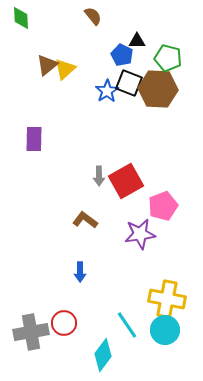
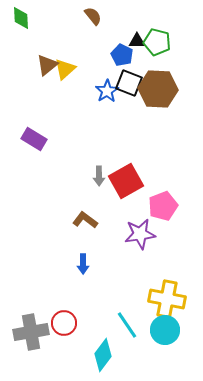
green pentagon: moved 11 px left, 16 px up
purple rectangle: rotated 60 degrees counterclockwise
blue arrow: moved 3 px right, 8 px up
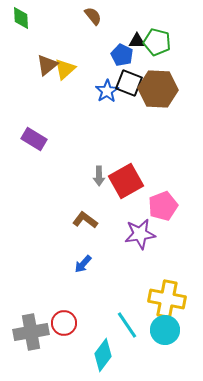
blue arrow: rotated 42 degrees clockwise
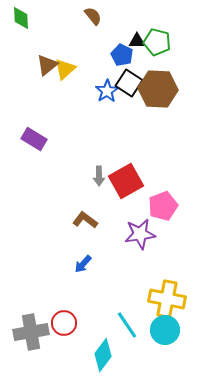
black square: rotated 12 degrees clockwise
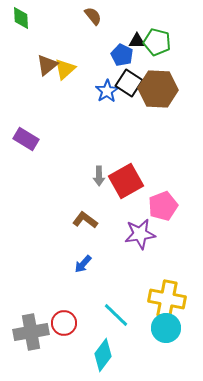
purple rectangle: moved 8 px left
cyan line: moved 11 px left, 10 px up; rotated 12 degrees counterclockwise
cyan circle: moved 1 px right, 2 px up
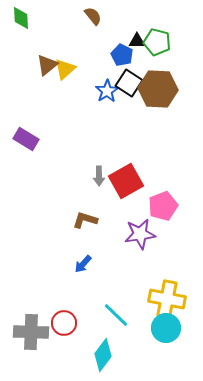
brown L-shape: rotated 20 degrees counterclockwise
gray cross: rotated 12 degrees clockwise
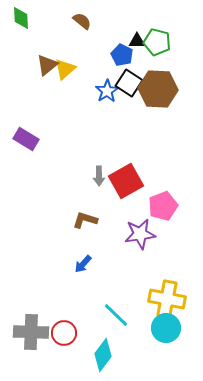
brown semicircle: moved 11 px left, 5 px down; rotated 12 degrees counterclockwise
red circle: moved 10 px down
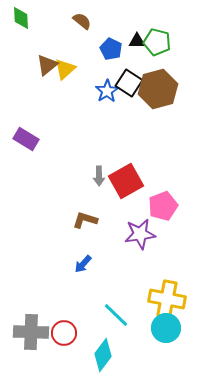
blue pentagon: moved 11 px left, 6 px up
brown hexagon: rotated 18 degrees counterclockwise
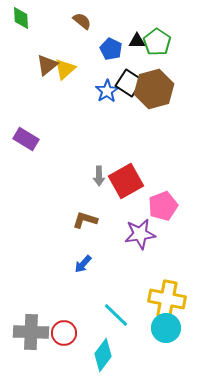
green pentagon: rotated 20 degrees clockwise
brown hexagon: moved 4 px left
